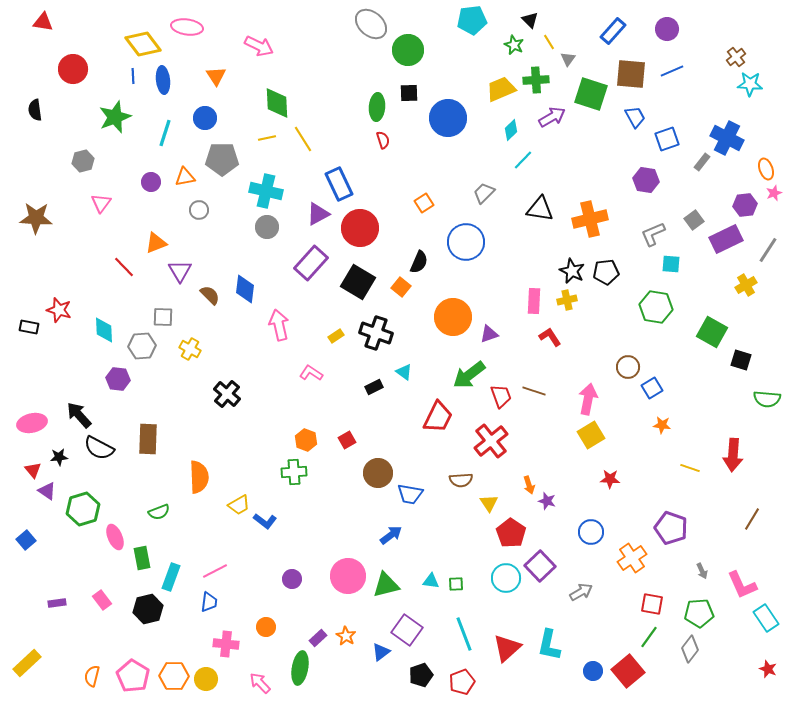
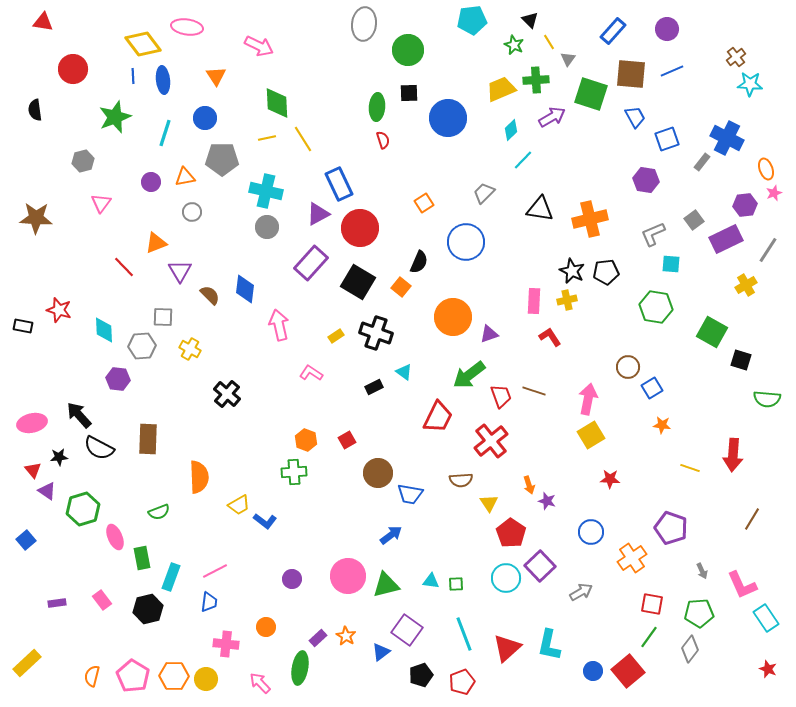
gray ellipse at (371, 24): moved 7 px left; rotated 56 degrees clockwise
gray circle at (199, 210): moved 7 px left, 2 px down
black rectangle at (29, 327): moved 6 px left, 1 px up
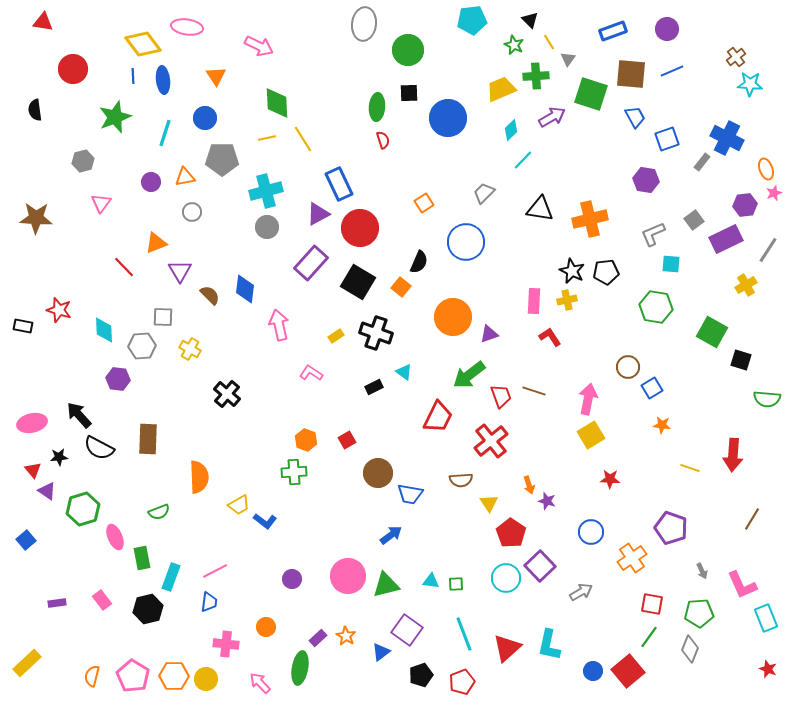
blue rectangle at (613, 31): rotated 28 degrees clockwise
green cross at (536, 80): moved 4 px up
cyan cross at (266, 191): rotated 28 degrees counterclockwise
cyan rectangle at (766, 618): rotated 12 degrees clockwise
gray diamond at (690, 649): rotated 16 degrees counterclockwise
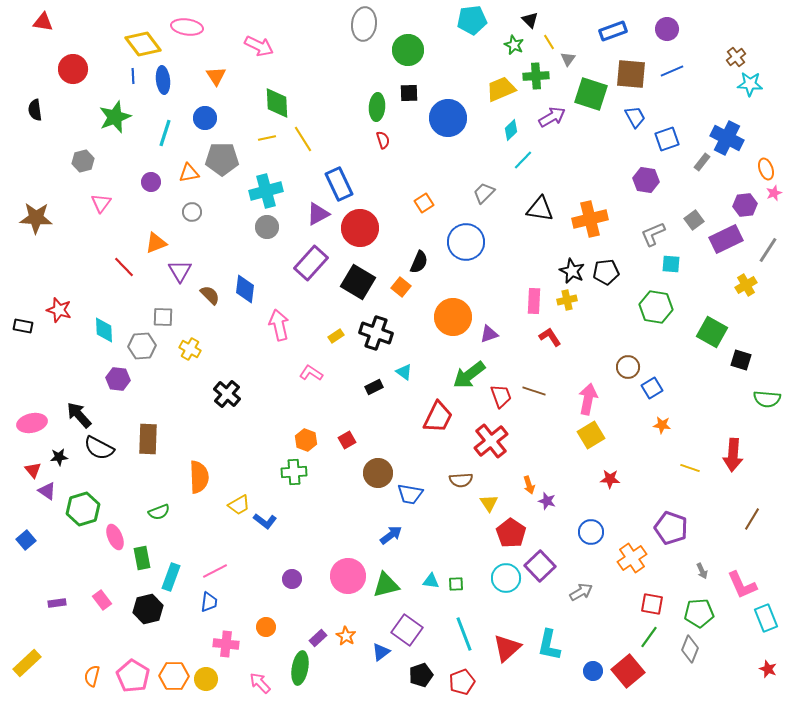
orange triangle at (185, 177): moved 4 px right, 4 px up
